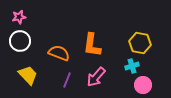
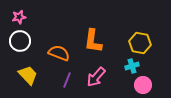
orange L-shape: moved 1 px right, 4 px up
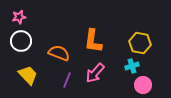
white circle: moved 1 px right
pink arrow: moved 1 px left, 4 px up
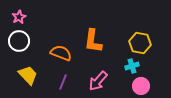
pink star: rotated 16 degrees counterclockwise
white circle: moved 2 px left
orange semicircle: moved 2 px right
pink arrow: moved 3 px right, 8 px down
purple line: moved 4 px left, 2 px down
pink circle: moved 2 px left, 1 px down
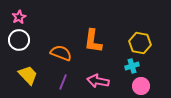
white circle: moved 1 px up
pink arrow: rotated 60 degrees clockwise
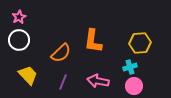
yellow hexagon: rotated 15 degrees counterclockwise
orange semicircle: rotated 115 degrees clockwise
cyan cross: moved 2 px left, 1 px down
pink circle: moved 7 px left
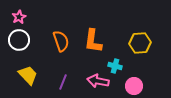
orange semicircle: moved 12 px up; rotated 65 degrees counterclockwise
cyan cross: moved 15 px left, 1 px up; rotated 32 degrees clockwise
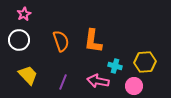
pink star: moved 5 px right, 3 px up
yellow hexagon: moved 5 px right, 19 px down
